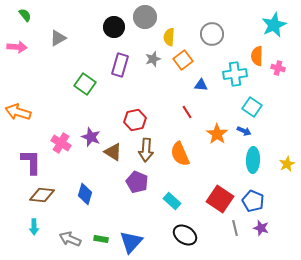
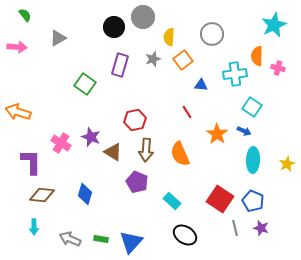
gray circle at (145, 17): moved 2 px left
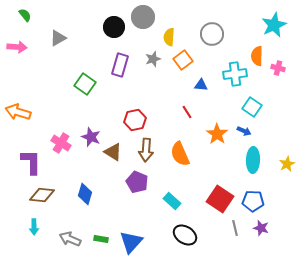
blue pentagon at (253, 201): rotated 20 degrees counterclockwise
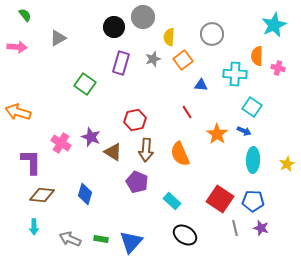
purple rectangle at (120, 65): moved 1 px right, 2 px up
cyan cross at (235, 74): rotated 10 degrees clockwise
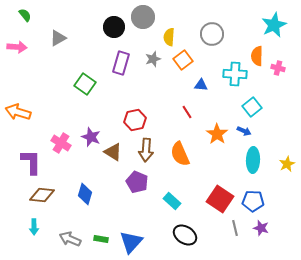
cyan square at (252, 107): rotated 18 degrees clockwise
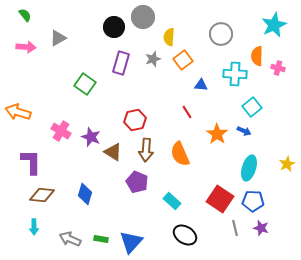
gray circle at (212, 34): moved 9 px right
pink arrow at (17, 47): moved 9 px right
pink cross at (61, 143): moved 12 px up
cyan ellipse at (253, 160): moved 4 px left, 8 px down; rotated 15 degrees clockwise
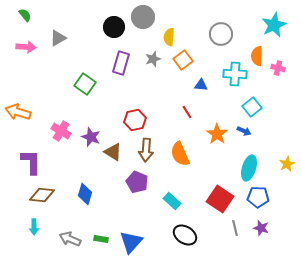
blue pentagon at (253, 201): moved 5 px right, 4 px up
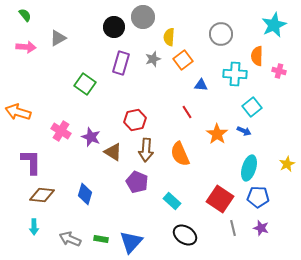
pink cross at (278, 68): moved 1 px right, 3 px down
gray line at (235, 228): moved 2 px left
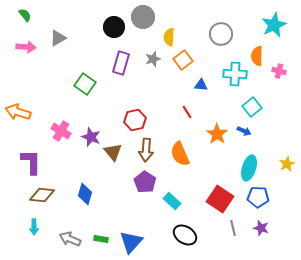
brown triangle at (113, 152): rotated 18 degrees clockwise
purple pentagon at (137, 182): moved 8 px right; rotated 10 degrees clockwise
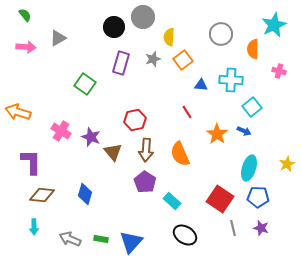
orange semicircle at (257, 56): moved 4 px left, 7 px up
cyan cross at (235, 74): moved 4 px left, 6 px down
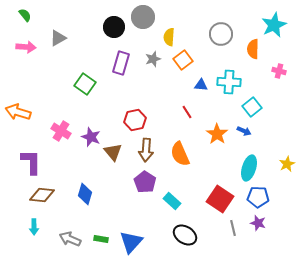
cyan cross at (231, 80): moved 2 px left, 2 px down
purple star at (261, 228): moved 3 px left, 5 px up
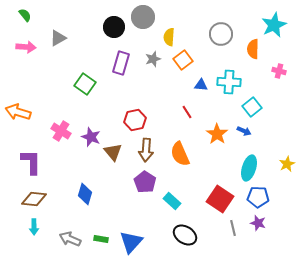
brown diamond at (42, 195): moved 8 px left, 4 px down
